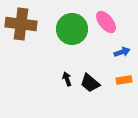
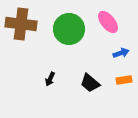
pink ellipse: moved 2 px right
green circle: moved 3 px left
blue arrow: moved 1 px left, 1 px down
black arrow: moved 17 px left; rotated 136 degrees counterclockwise
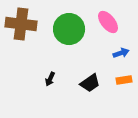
black trapezoid: rotated 75 degrees counterclockwise
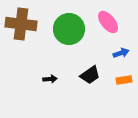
black arrow: rotated 120 degrees counterclockwise
black trapezoid: moved 8 px up
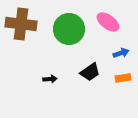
pink ellipse: rotated 15 degrees counterclockwise
black trapezoid: moved 3 px up
orange rectangle: moved 1 px left, 2 px up
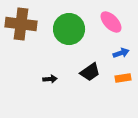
pink ellipse: moved 3 px right; rotated 10 degrees clockwise
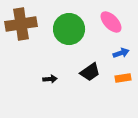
brown cross: rotated 16 degrees counterclockwise
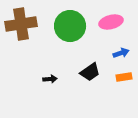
pink ellipse: rotated 60 degrees counterclockwise
green circle: moved 1 px right, 3 px up
orange rectangle: moved 1 px right, 1 px up
